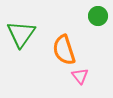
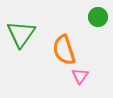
green circle: moved 1 px down
pink triangle: rotated 12 degrees clockwise
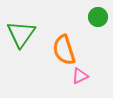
pink triangle: rotated 30 degrees clockwise
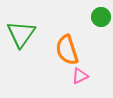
green circle: moved 3 px right
orange semicircle: moved 3 px right
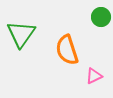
pink triangle: moved 14 px right
